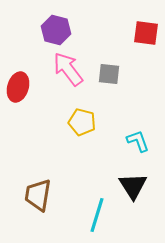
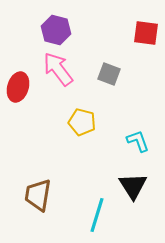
pink arrow: moved 10 px left
gray square: rotated 15 degrees clockwise
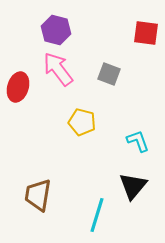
black triangle: rotated 12 degrees clockwise
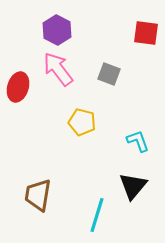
purple hexagon: moved 1 px right; rotated 12 degrees clockwise
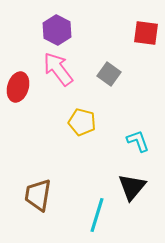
gray square: rotated 15 degrees clockwise
black triangle: moved 1 px left, 1 px down
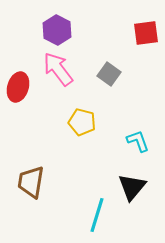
red square: rotated 16 degrees counterclockwise
brown trapezoid: moved 7 px left, 13 px up
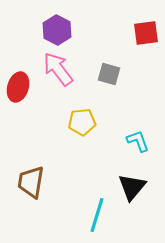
gray square: rotated 20 degrees counterclockwise
yellow pentagon: rotated 20 degrees counterclockwise
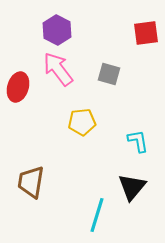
cyan L-shape: rotated 10 degrees clockwise
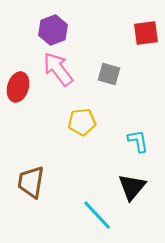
purple hexagon: moved 4 px left; rotated 12 degrees clockwise
cyan line: rotated 60 degrees counterclockwise
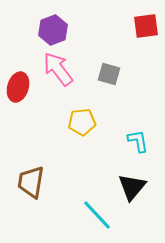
red square: moved 7 px up
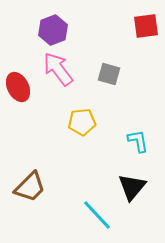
red ellipse: rotated 44 degrees counterclockwise
brown trapezoid: moved 1 px left, 5 px down; rotated 144 degrees counterclockwise
